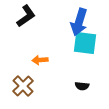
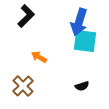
black L-shape: rotated 10 degrees counterclockwise
cyan square: moved 2 px up
orange arrow: moved 1 px left, 3 px up; rotated 35 degrees clockwise
black semicircle: rotated 24 degrees counterclockwise
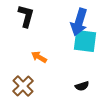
black L-shape: rotated 30 degrees counterclockwise
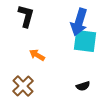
orange arrow: moved 2 px left, 2 px up
black semicircle: moved 1 px right
